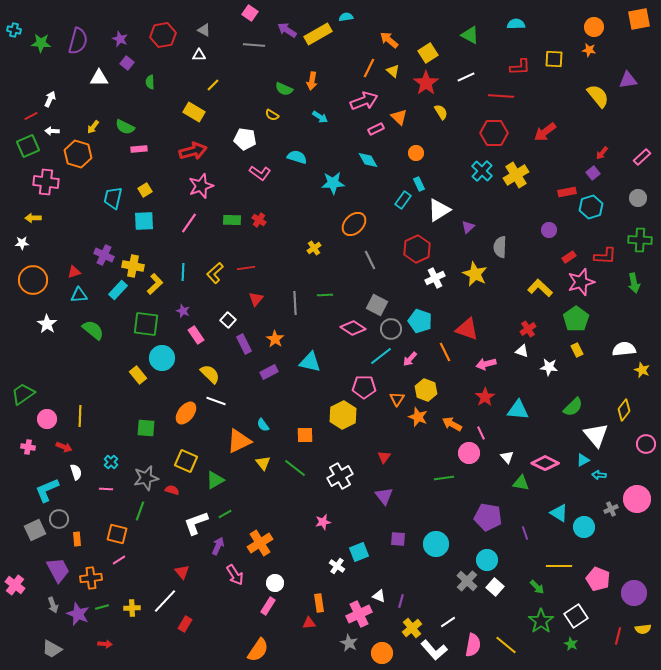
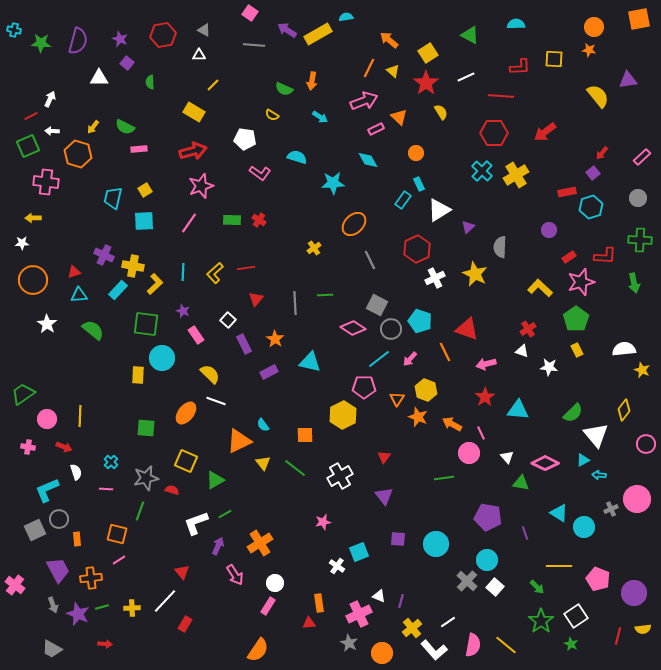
cyan line at (381, 356): moved 2 px left, 3 px down
yellow rectangle at (138, 375): rotated 42 degrees clockwise
green semicircle at (573, 407): moved 6 px down
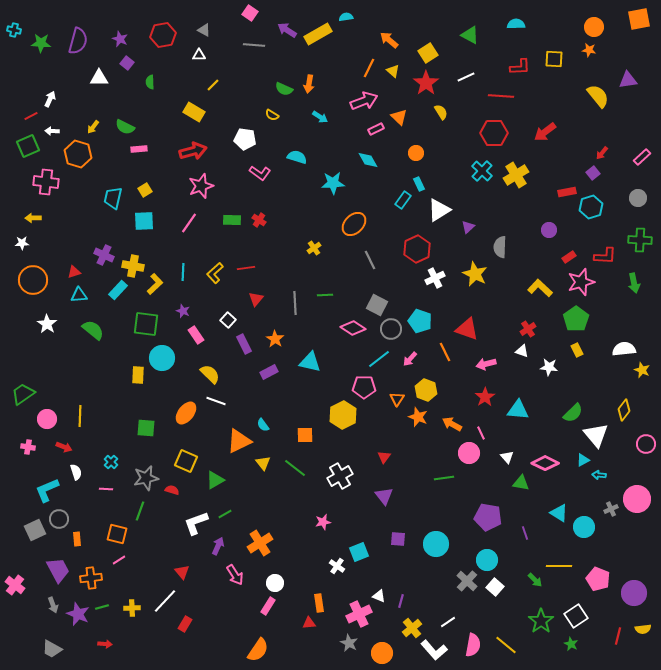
orange arrow at (312, 81): moved 3 px left, 3 px down
green arrow at (537, 587): moved 2 px left, 7 px up
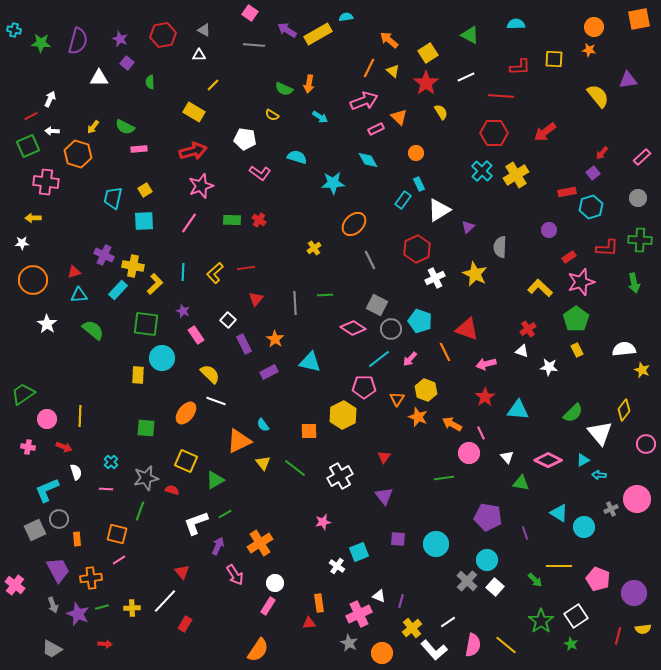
red L-shape at (605, 256): moved 2 px right, 8 px up
orange square at (305, 435): moved 4 px right, 4 px up
white triangle at (596, 435): moved 4 px right, 2 px up
pink diamond at (545, 463): moved 3 px right, 3 px up
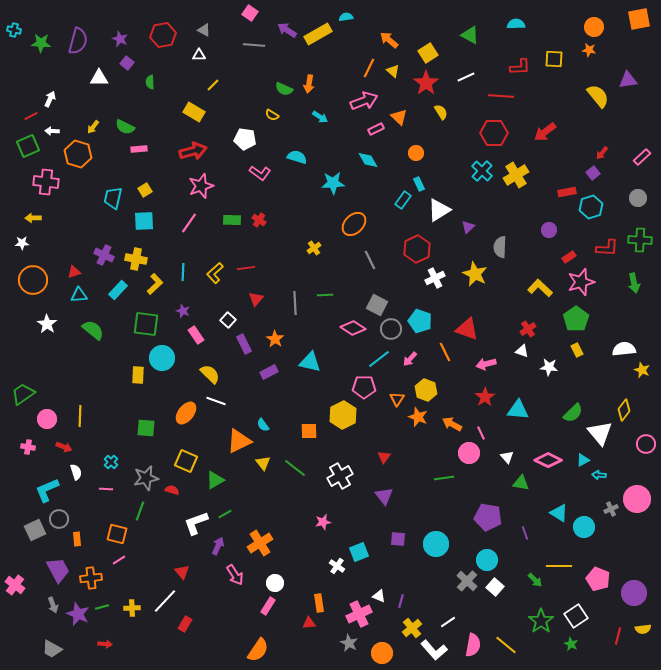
yellow cross at (133, 266): moved 3 px right, 7 px up
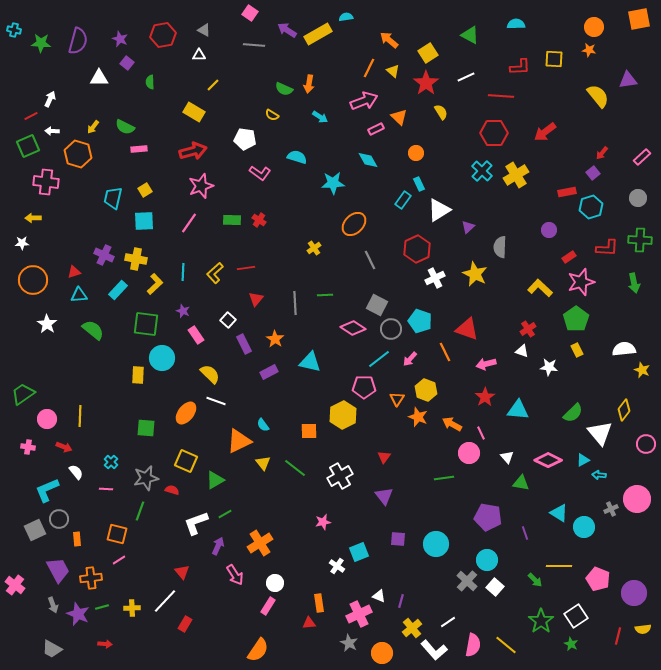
white semicircle at (76, 472): rotated 21 degrees counterclockwise
